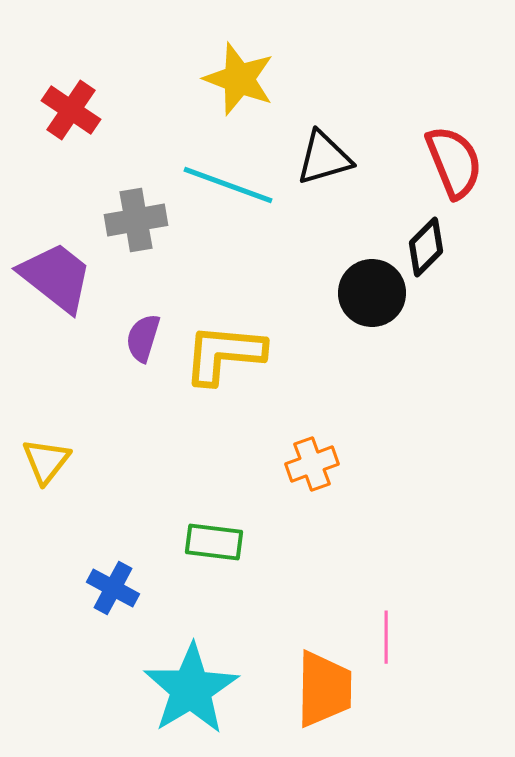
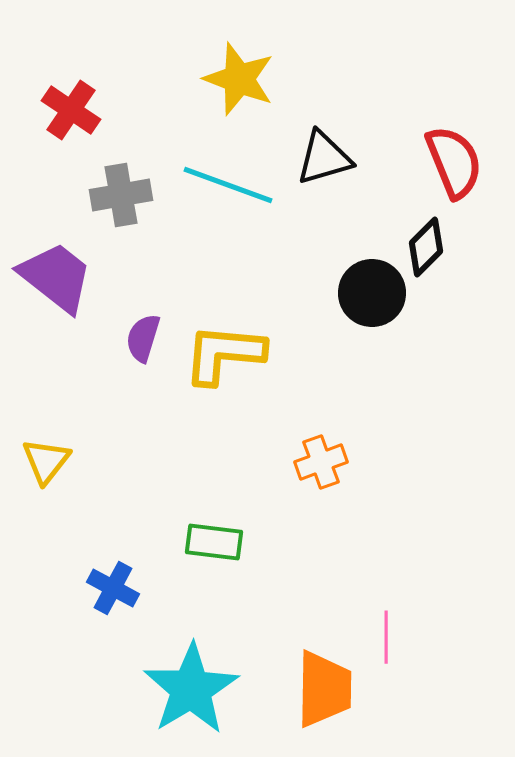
gray cross: moved 15 px left, 25 px up
orange cross: moved 9 px right, 2 px up
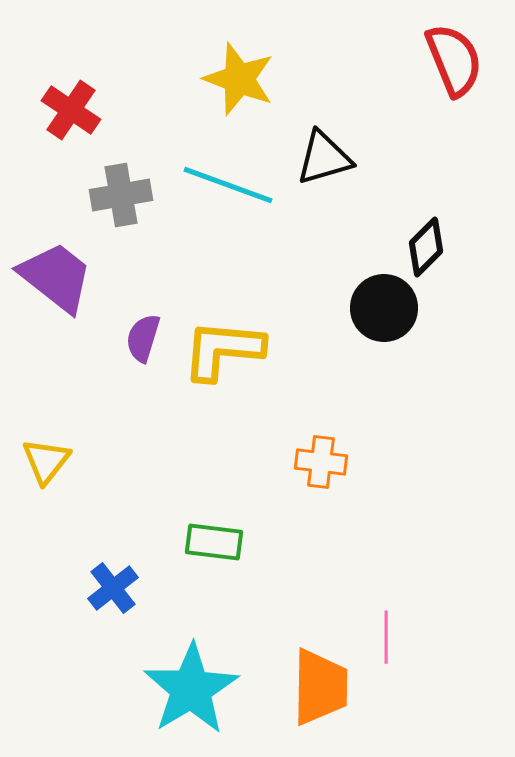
red semicircle: moved 102 px up
black circle: moved 12 px right, 15 px down
yellow L-shape: moved 1 px left, 4 px up
orange cross: rotated 27 degrees clockwise
blue cross: rotated 24 degrees clockwise
orange trapezoid: moved 4 px left, 2 px up
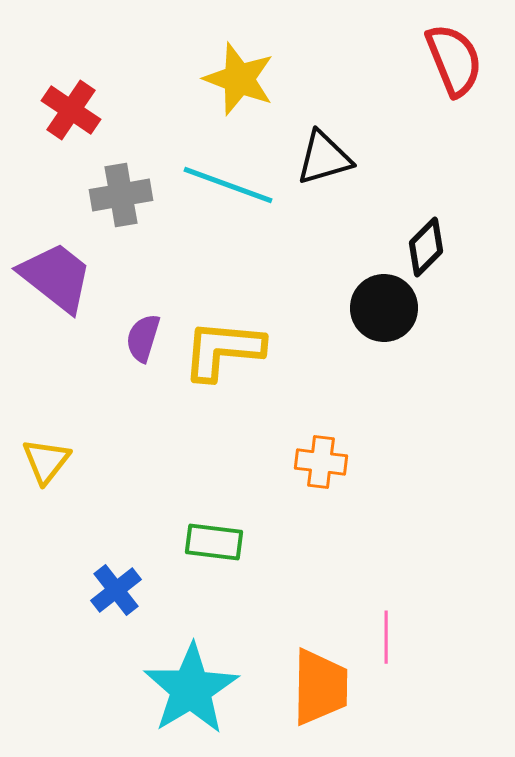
blue cross: moved 3 px right, 2 px down
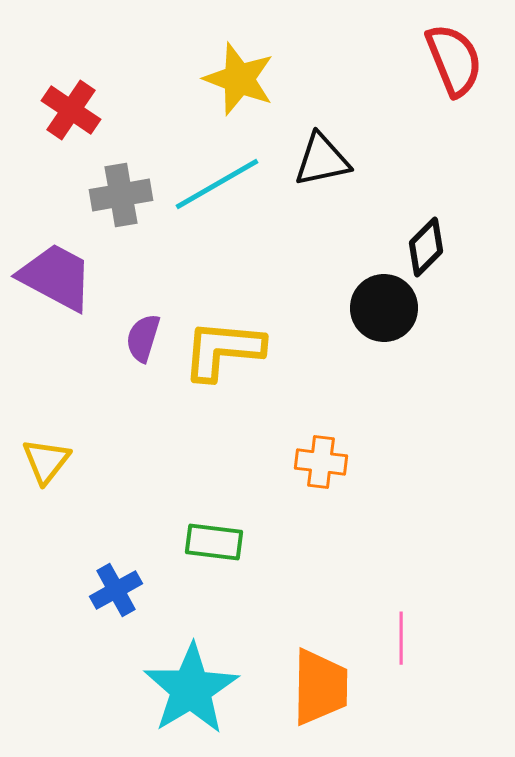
black triangle: moved 2 px left, 2 px down; rotated 4 degrees clockwise
cyan line: moved 11 px left, 1 px up; rotated 50 degrees counterclockwise
purple trapezoid: rotated 10 degrees counterclockwise
blue cross: rotated 9 degrees clockwise
pink line: moved 15 px right, 1 px down
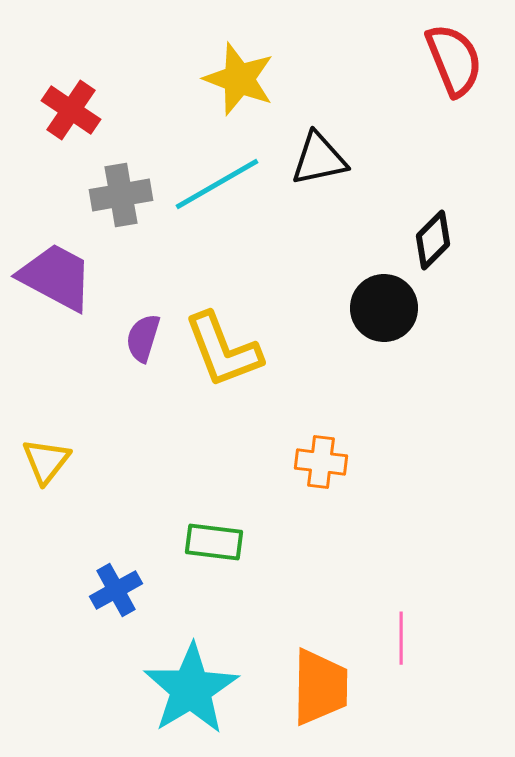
black triangle: moved 3 px left, 1 px up
black diamond: moved 7 px right, 7 px up
yellow L-shape: rotated 116 degrees counterclockwise
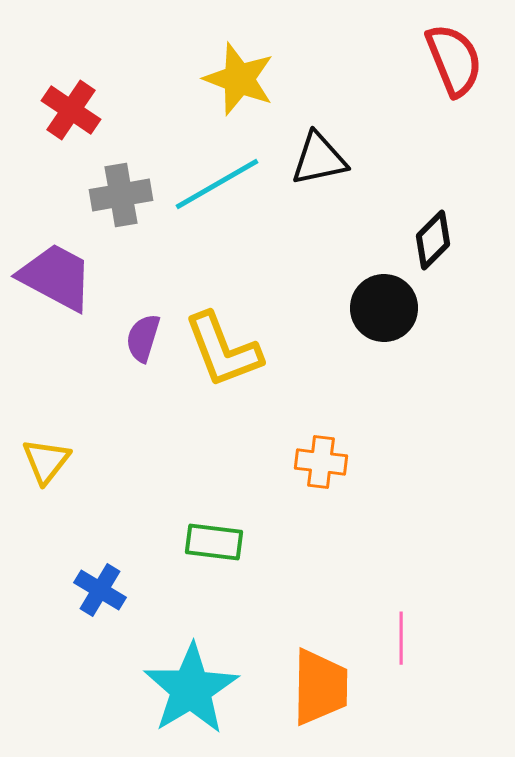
blue cross: moved 16 px left; rotated 30 degrees counterclockwise
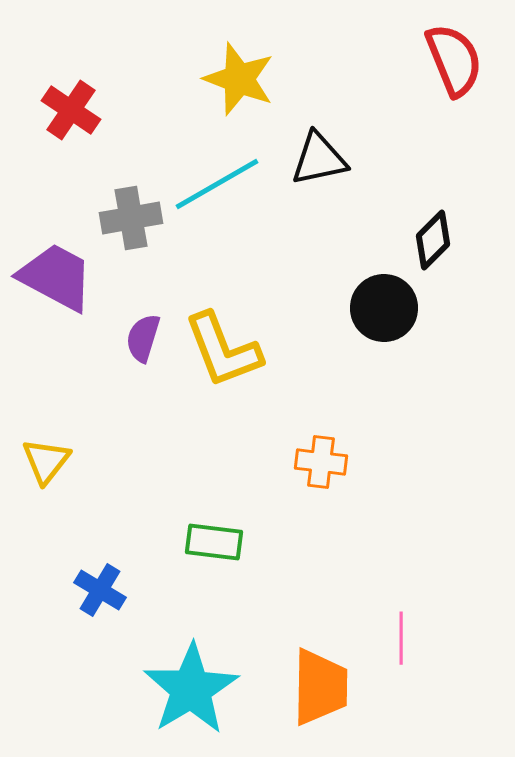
gray cross: moved 10 px right, 23 px down
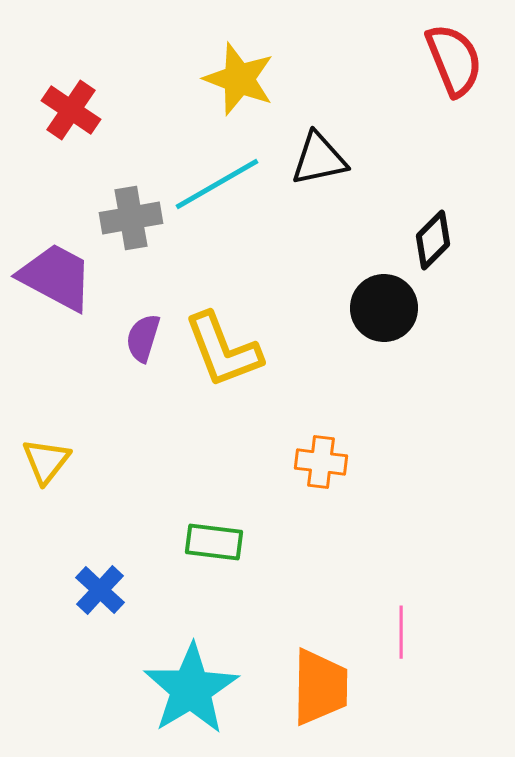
blue cross: rotated 12 degrees clockwise
pink line: moved 6 px up
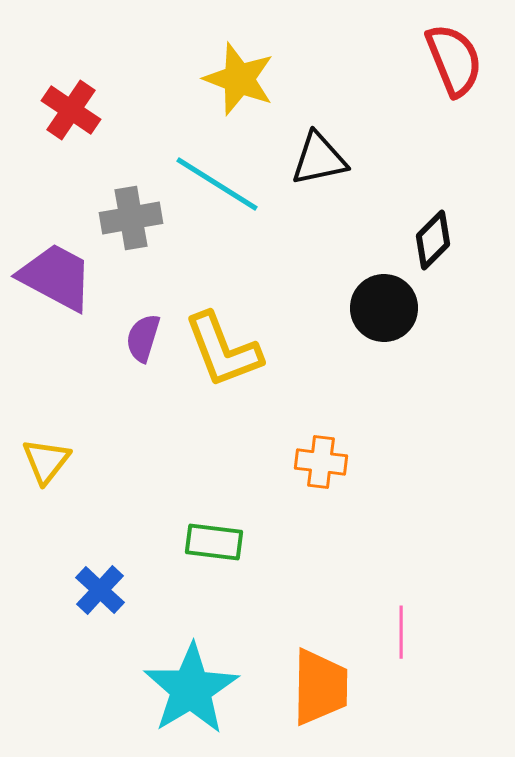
cyan line: rotated 62 degrees clockwise
